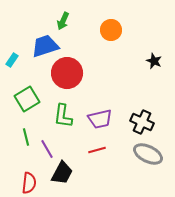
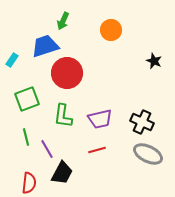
green square: rotated 10 degrees clockwise
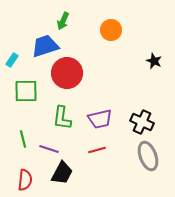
green square: moved 1 px left, 8 px up; rotated 20 degrees clockwise
green L-shape: moved 1 px left, 2 px down
green line: moved 3 px left, 2 px down
purple line: moved 2 px right; rotated 42 degrees counterclockwise
gray ellipse: moved 2 px down; rotated 44 degrees clockwise
red semicircle: moved 4 px left, 3 px up
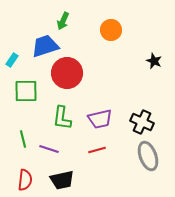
black trapezoid: moved 7 px down; rotated 50 degrees clockwise
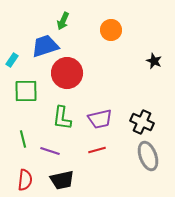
purple line: moved 1 px right, 2 px down
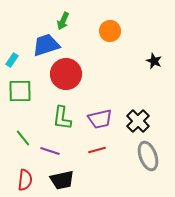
orange circle: moved 1 px left, 1 px down
blue trapezoid: moved 1 px right, 1 px up
red circle: moved 1 px left, 1 px down
green square: moved 6 px left
black cross: moved 4 px left, 1 px up; rotated 20 degrees clockwise
green line: moved 1 px up; rotated 24 degrees counterclockwise
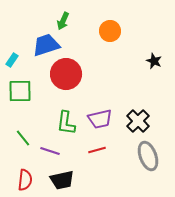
green L-shape: moved 4 px right, 5 px down
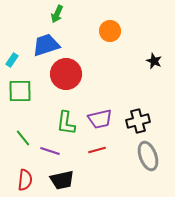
green arrow: moved 6 px left, 7 px up
black cross: rotated 30 degrees clockwise
